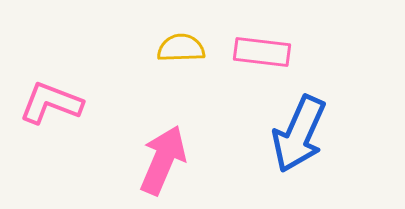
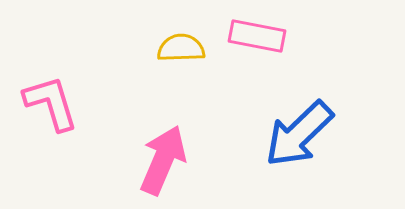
pink rectangle: moved 5 px left, 16 px up; rotated 4 degrees clockwise
pink L-shape: rotated 52 degrees clockwise
blue arrow: rotated 22 degrees clockwise
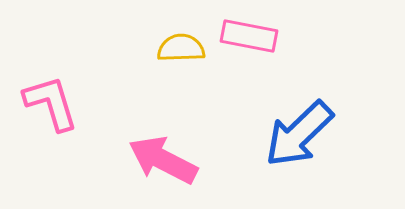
pink rectangle: moved 8 px left
pink arrow: rotated 86 degrees counterclockwise
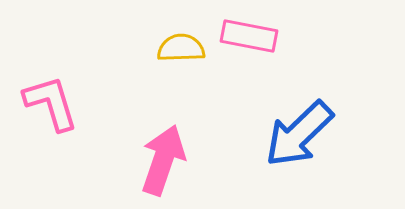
pink arrow: rotated 82 degrees clockwise
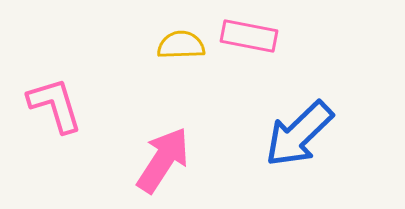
yellow semicircle: moved 3 px up
pink L-shape: moved 4 px right, 2 px down
pink arrow: rotated 14 degrees clockwise
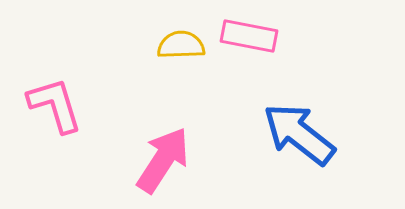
blue arrow: rotated 82 degrees clockwise
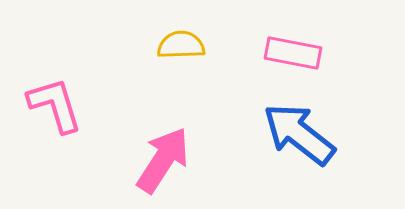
pink rectangle: moved 44 px right, 17 px down
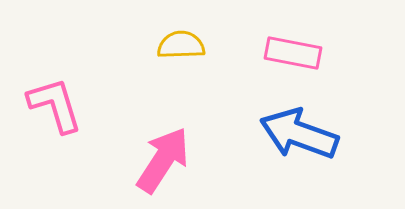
blue arrow: rotated 18 degrees counterclockwise
